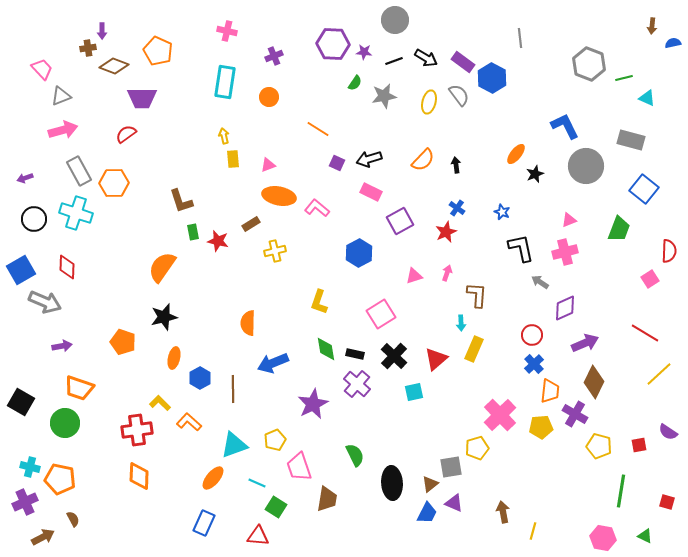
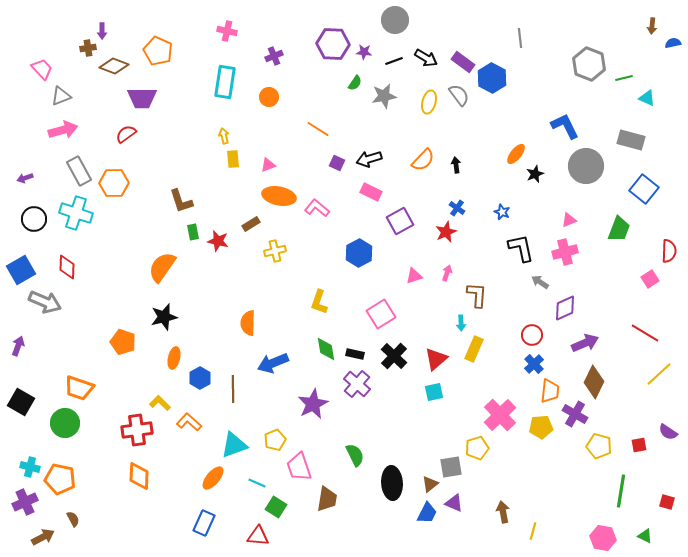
purple arrow at (62, 346): moved 44 px left; rotated 60 degrees counterclockwise
cyan square at (414, 392): moved 20 px right
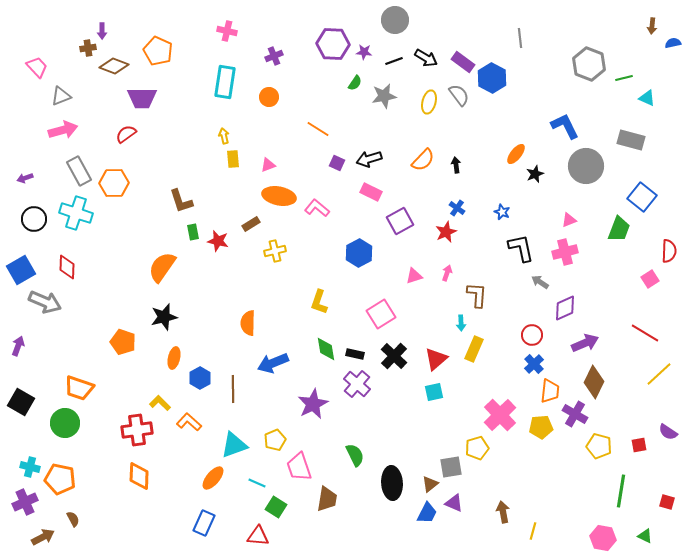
pink trapezoid at (42, 69): moved 5 px left, 2 px up
blue square at (644, 189): moved 2 px left, 8 px down
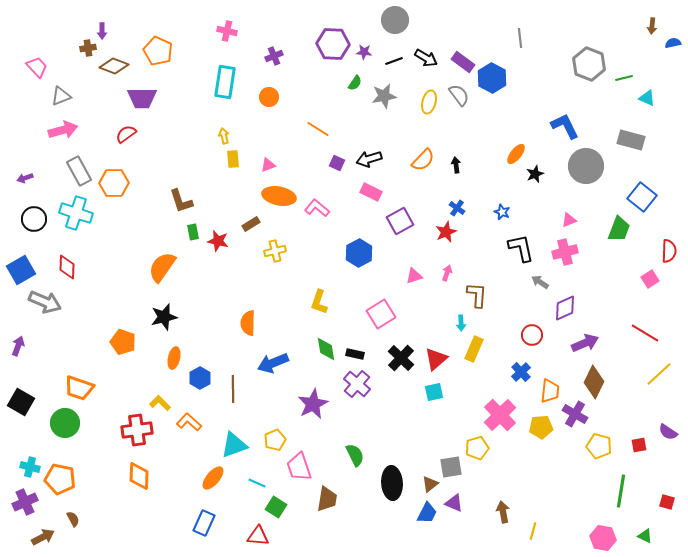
black cross at (394, 356): moved 7 px right, 2 px down
blue cross at (534, 364): moved 13 px left, 8 px down
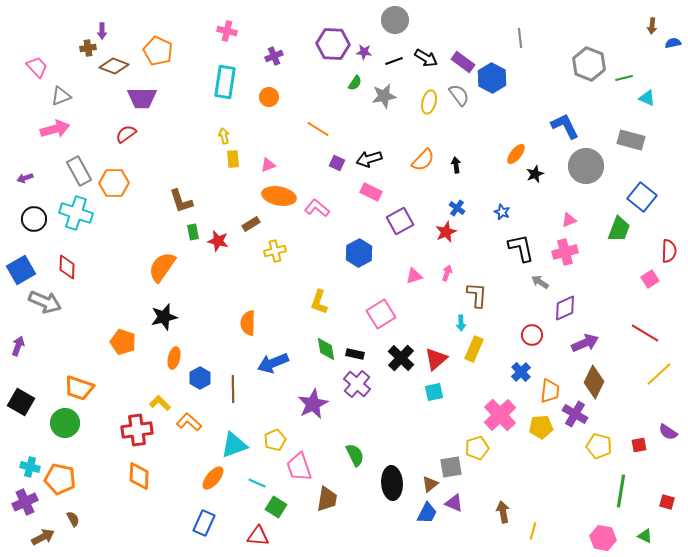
pink arrow at (63, 130): moved 8 px left, 1 px up
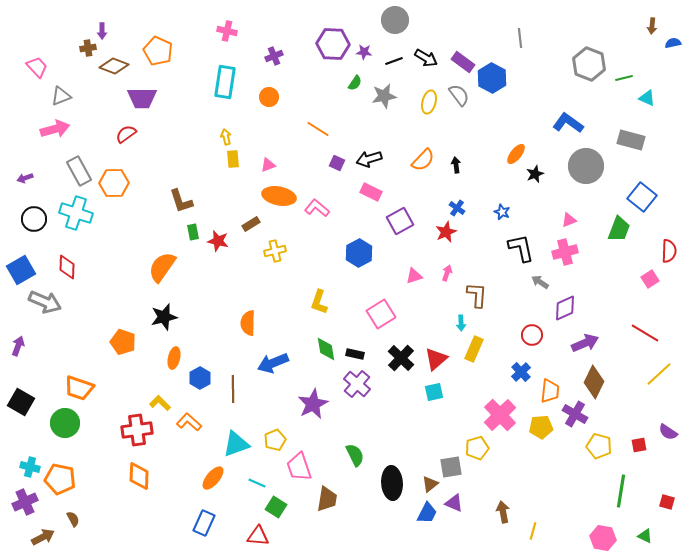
blue L-shape at (565, 126): moved 3 px right, 3 px up; rotated 28 degrees counterclockwise
yellow arrow at (224, 136): moved 2 px right, 1 px down
cyan triangle at (234, 445): moved 2 px right, 1 px up
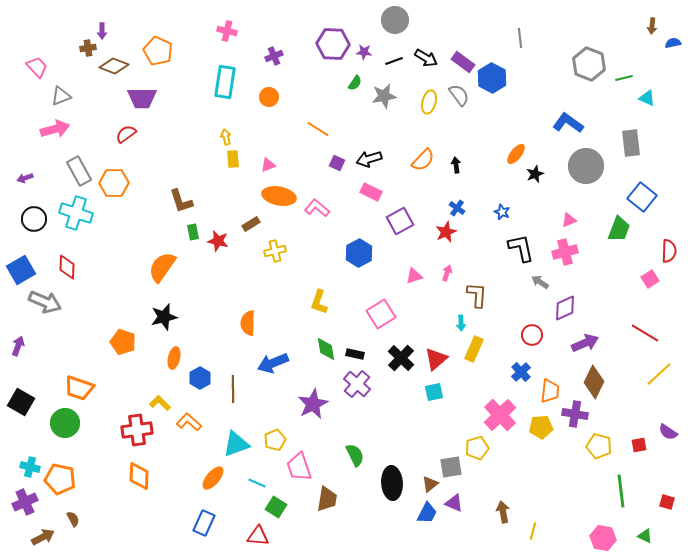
gray rectangle at (631, 140): moved 3 px down; rotated 68 degrees clockwise
purple cross at (575, 414): rotated 20 degrees counterclockwise
green line at (621, 491): rotated 16 degrees counterclockwise
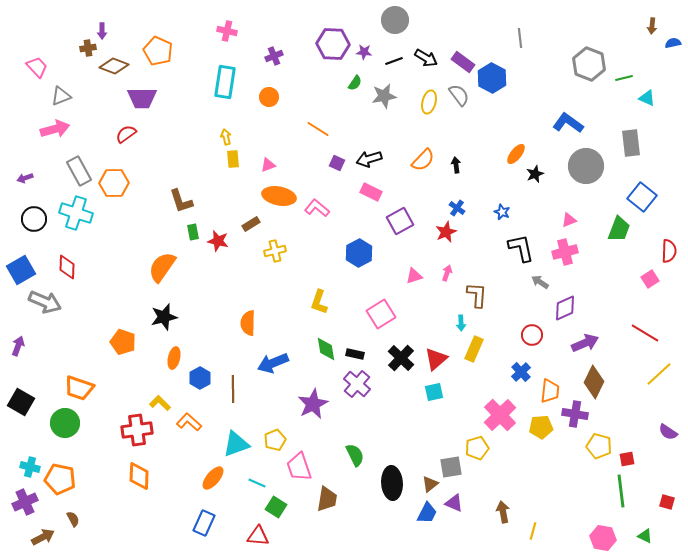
red square at (639, 445): moved 12 px left, 14 px down
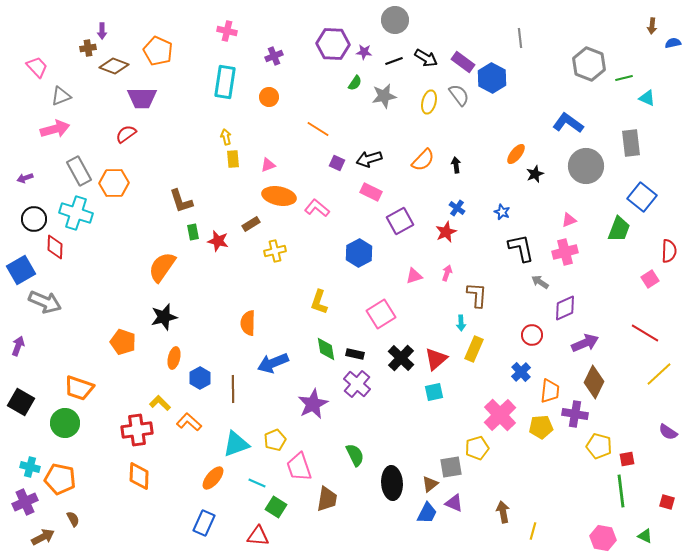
red diamond at (67, 267): moved 12 px left, 20 px up
